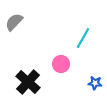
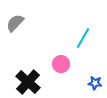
gray semicircle: moved 1 px right, 1 px down
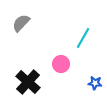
gray semicircle: moved 6 px right
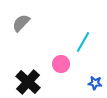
cyan line: moved 4 px down
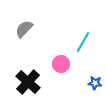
gray semicircle: moved 3 px right, 6 px down
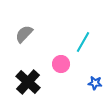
gray semicircle: moved 5 px down
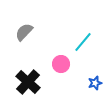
gray semicircle: moved 2 px up
cyan line: rotated 10 degrees clockwise
blue star: rotated 24 degrees counterclockwise
